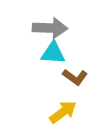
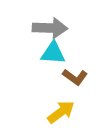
yellow arrow: moved 2 px left
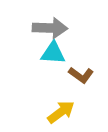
brown L-shape: moved 6 px right, 2 px up
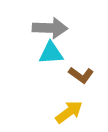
cyan triangle: moved 2 px left; rotated 8 degrees counterclockwise
yellow arrow: moved 8 px right
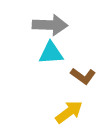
gray arrow: moved 3 px up
brown L-shape: moved 2 px right, 1 px down
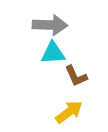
cyan triangle: moved 2 px right
brown L-shape: moved 7 px left; rotated 30 degrees clockwise
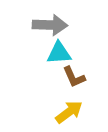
cyan triangle: moved 6 px right
brown L-shape: moved 2 px left, 1 px down
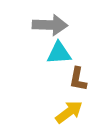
brown L-shape: moved 4 px right, 2 px down; rotated 35 degrees clockwise
